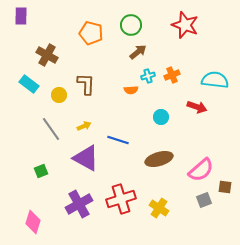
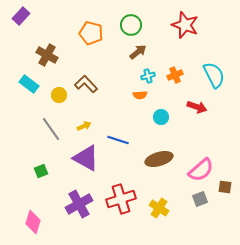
purple rectangle: rotated 42 degrees clockwise
orange cross: moved 3 px right
cyan semicircle: moved 1 px left, 5 px up; rotated 56 degrees clockwise
brown L-shape: rotated 45 degrees counterclockwise
orange semicircle: moved 9 px right, 5 px down
gray square: moved 4 px left, 1 px up
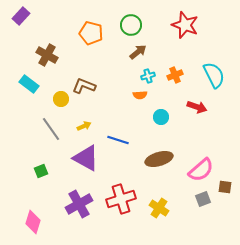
brown L-shape: moved 2 px left, 2 px down; rotated 25 degrees counterclockwise
yellow circle: moved 2 px right, 4 px down
gray square: moved 3 px right
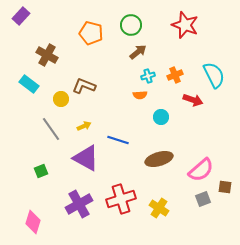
red arrow: moved 4 px left, 7 px up
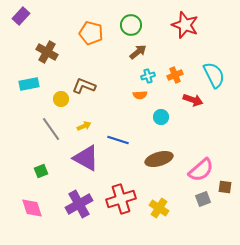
brown cross: moved 3 px up
cyan rectangle: rotated 48 degrees counterclockwise
pink diamond: moved 1 px left, 14 px up; rotated 35 degrees counterclockwise
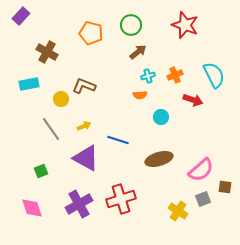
yellow cross: moved 19 px right, 3 px down
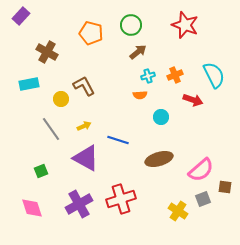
brown L-shape: rotated 40 degrees clockwise
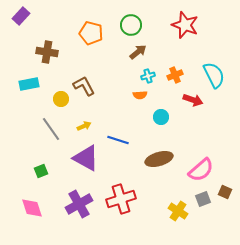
brown cross: rotated 20 degrees counterclockwise
brown square: moved 5 px down; rotated 16 degrees clockwise
